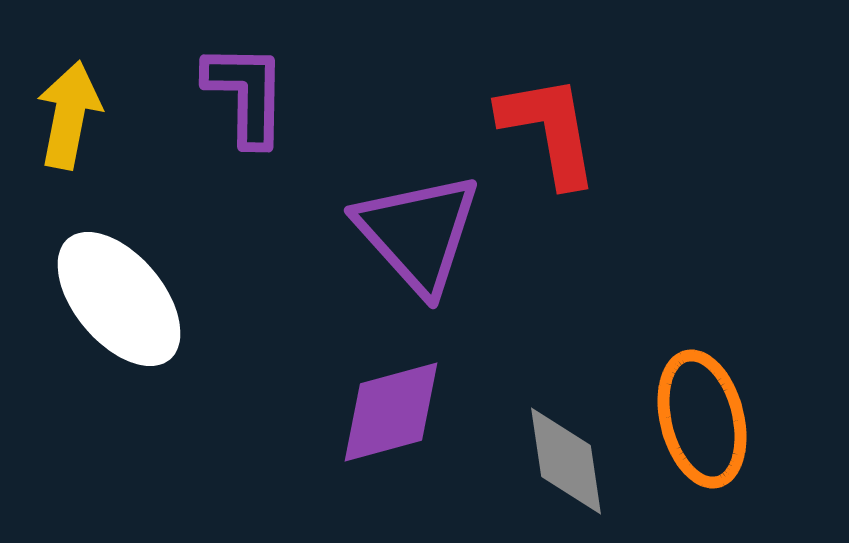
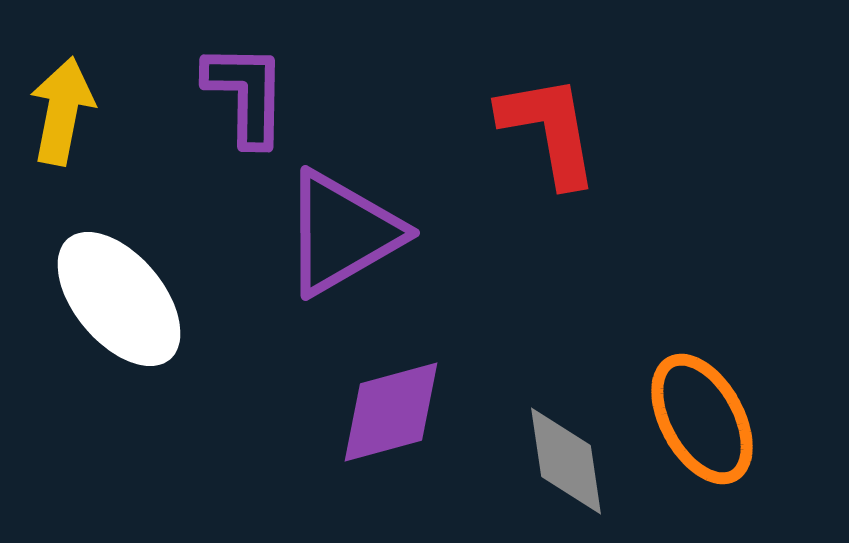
yellow arrow: moved 7 px left, 4 px up
purple triangle: moved 76 px left; rotated 42 degrees clockwise
orange ellipse: rotated 15 degrees counterclockwise
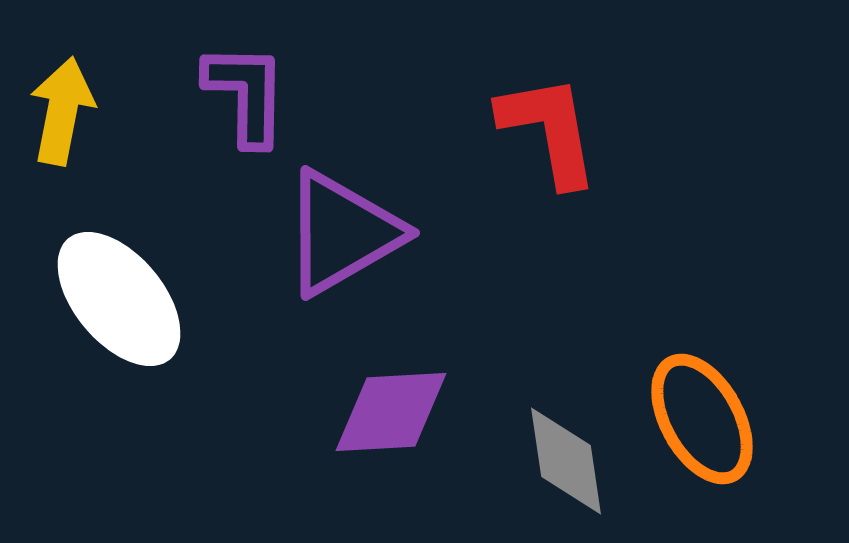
purple diamond: rotated 12 degrees clockwise
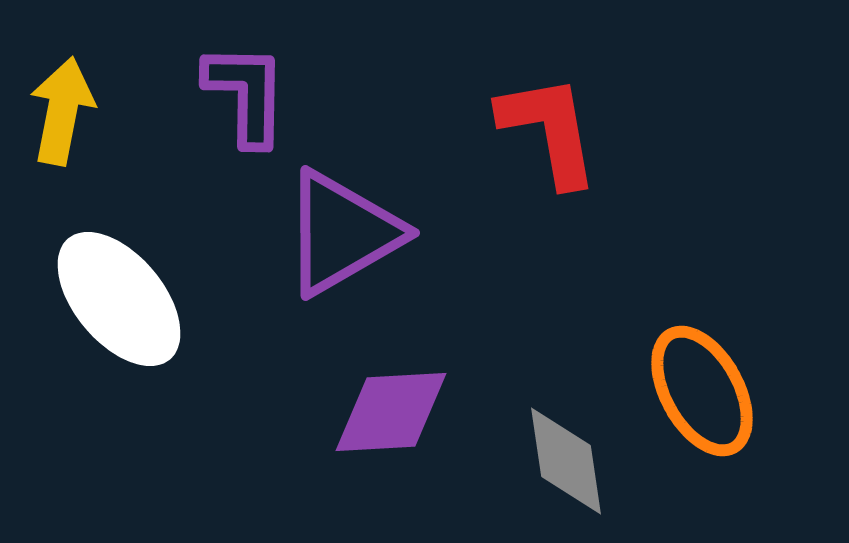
orange ellipse: moved 28 px up
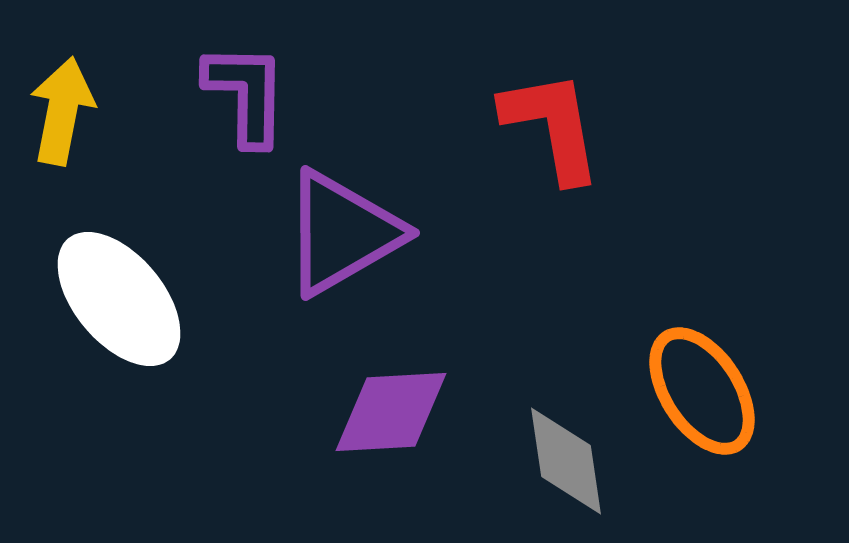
red L-shape: moved 3 px right, 4 px up
orange ellipse: rotated 4 degrees counterclockwise
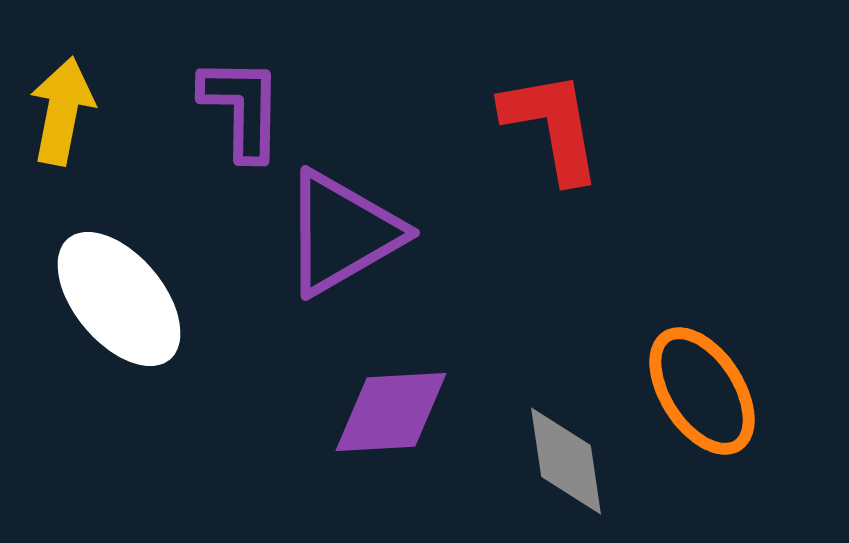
purple L-shape: moved 4 px left, 14 px down
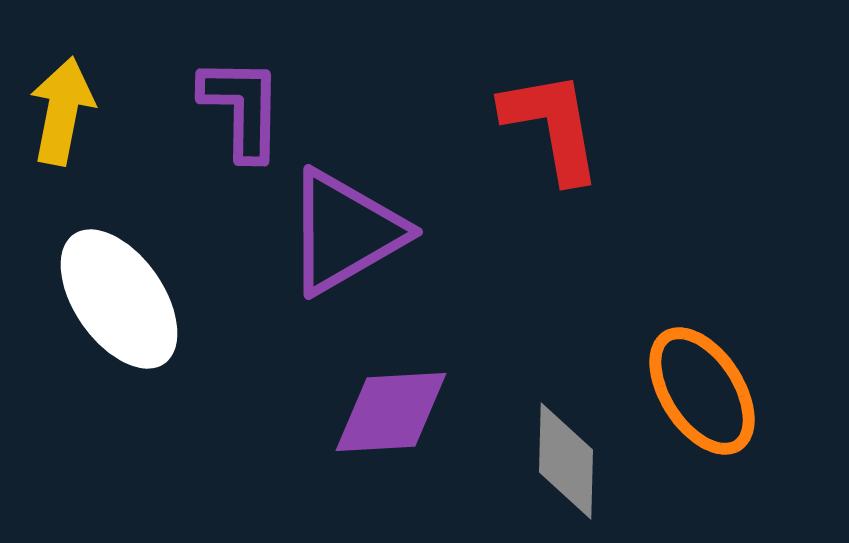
purple triangle: moved 3 px right, 1 px up
white ellipse: rotated 5 degrees clockwise
gray diamond: rotated 10 degrees clockwise
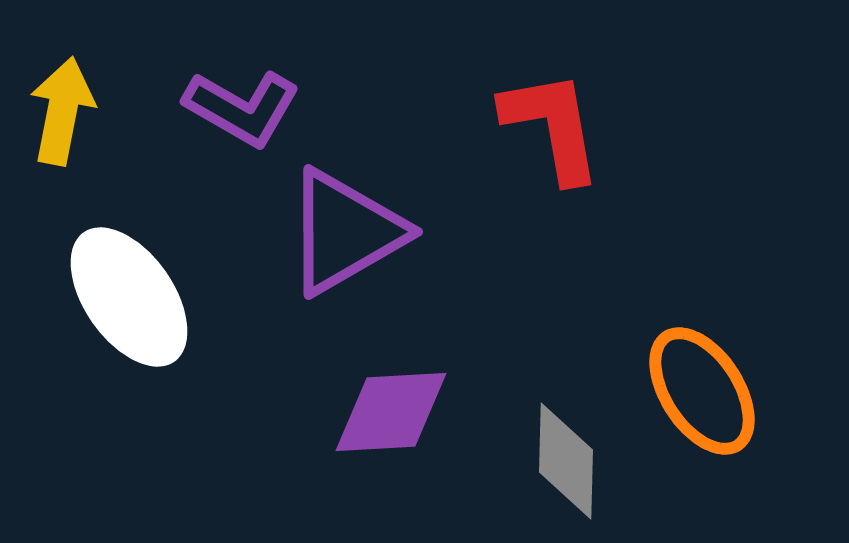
purple L-shape: rotated 119 degrees clockwise
white ellipse: moved 10 px right, 2 px up
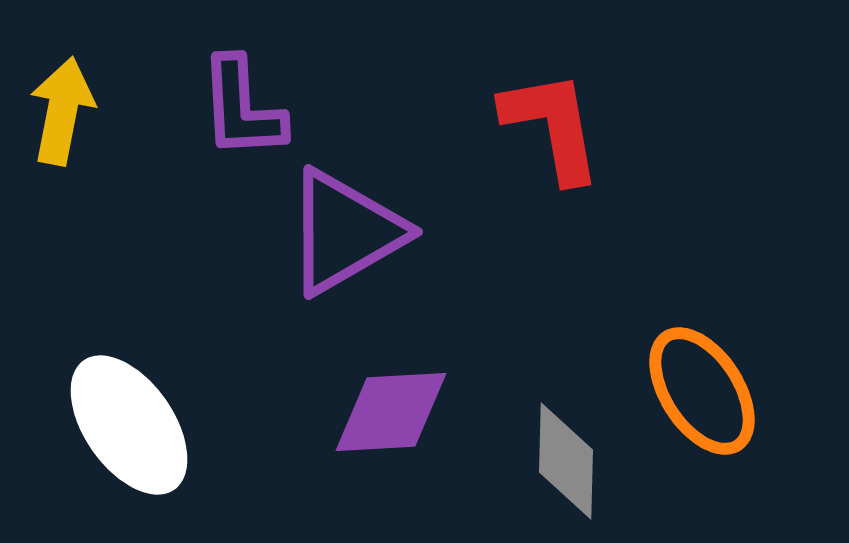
purple L-shape: rotated 57 degrees clockwise
white ellipse: moved 128 px down
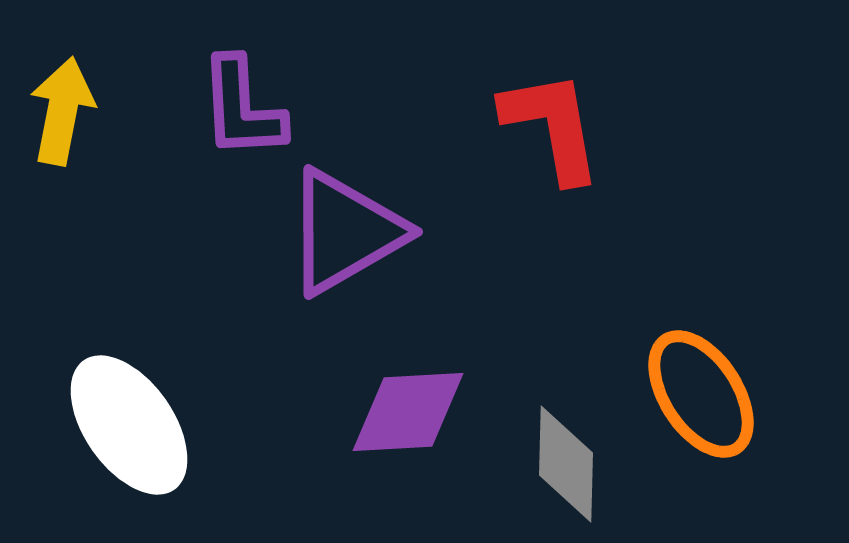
orange ellipse: moved 1 px left, 3 px down
purple diamond: moved 17 px right
gray diamond: moved 3 px down
